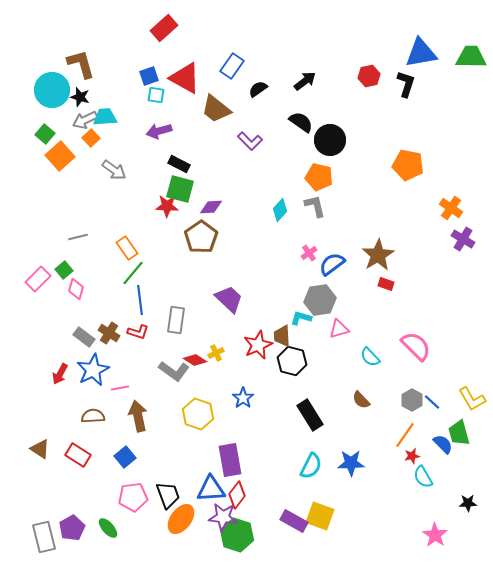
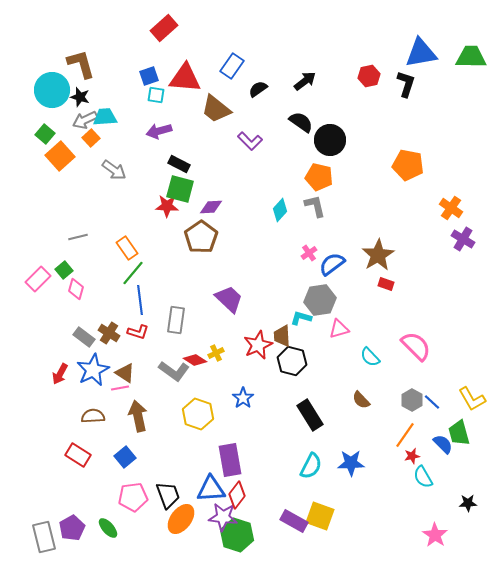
red triangle at (185, 78): rotated 24 degrees counterclockwise
brown triangle at (40, 449): moved 85 px right, 76 px up
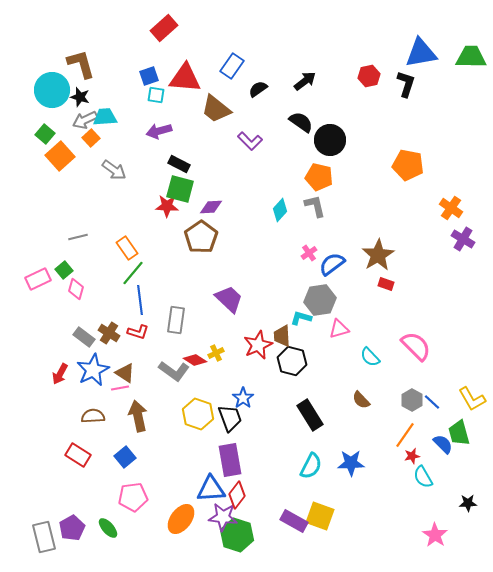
pink rectangle at (38, 279): rotated 20 degrees clockwise
black trapezoid at (168, 495): moved 62 px right, 77 px up
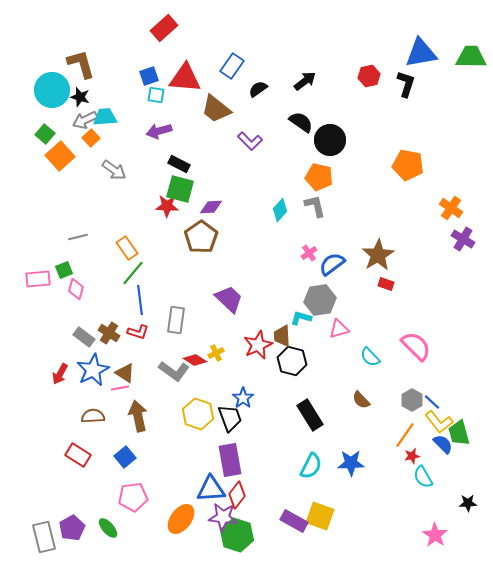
green square at (64, 270): rotated 18 degrees clockwise
pink rectangle at (38, 279): rotated 20 degrees clockwise
yellow L-shape at (472, 399): moved 33 px left, 23 px down; rotated 8 degrees counterclockwise
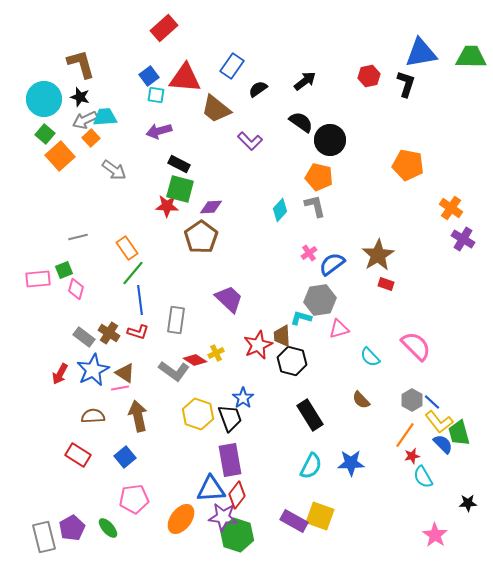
blue square at (149, 76): rotated 18 degrees counterclockwise
cyan circle at (52, 90): moved 8 px left, 9 px down
pink pentagon at (133, 497): moved 1 px right, 2 px down
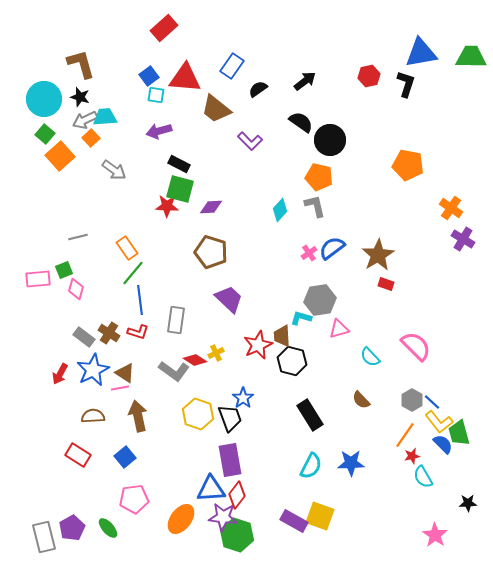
brown pentagon at (201, 237): moved 10 px right, 15 px down; rotated 20 degrees counterclockwise
blue semicircle at (332, 264): moved 16 px up
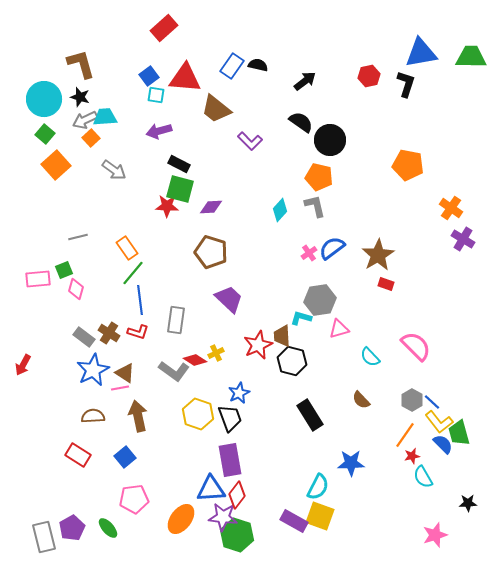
black semicircle at (258, 89): moved 24 px up; rotated 48 degrees clockwise
orange square at (60, 156): moved 4 px left, 9 px down
red arrow at (60, 374): moved 37 px left, 9 px up
blue star at (243, 398): moved 4 px left, 5 px up; rotated 10 degrees clockwise
cyan semicircle at (311, 466): moved 7 px right, 21 px down
pink star at (435, 535): rotated 20 degrees clockwise
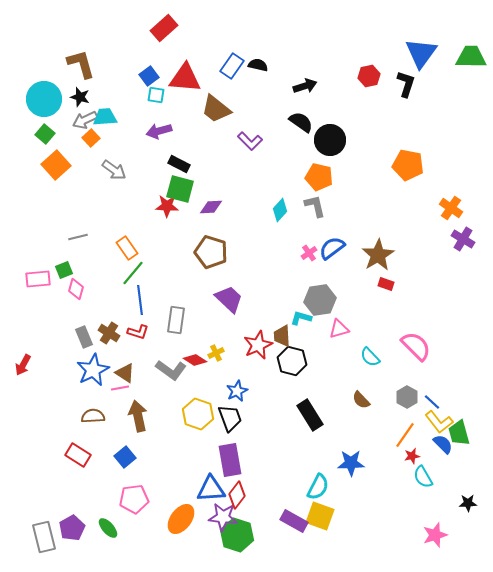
blue triangle at (421, 53): rotated 44 degrees counterclockwise
black arrow at (305, 81): moved 5 px down; rotated 20 degrees clockwise
gray rectangle at (84, 337): rotated 30 degrees clockwise
gray L-shape at (174, 371): moved 3 px left, 1 px up
blue star at (239, 393): moved 2 px left, 2 px up
gray hexagon at (412, 400): moved 5 px left, 3 px up
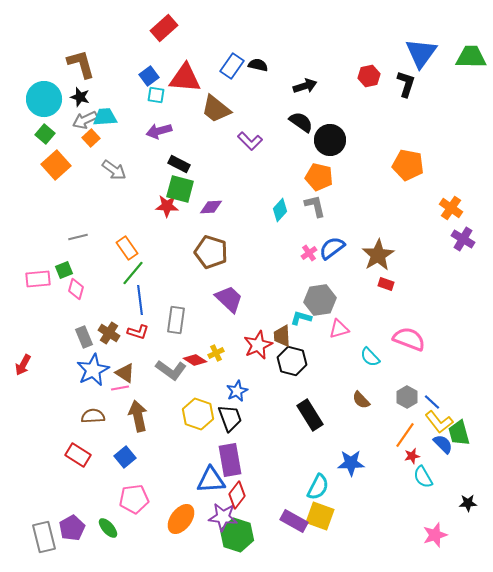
pink semicircle at (416, 346): moved 7 px left, 7 px up; rotated 24 degrees counterclockwise
blue triangle at (211, 489): moved 9 px up
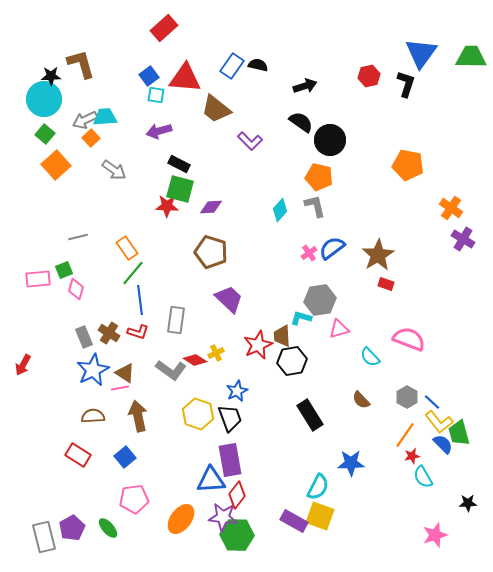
black star at (80, 97): moved 29 px left, 21 px up; rotated 18 degrees counterclockwise
black hexagon at (292, 361): rotated 24 degrees counterclockwise
green hexagon at (237, 535): rotated 16 degrees counterclockwise
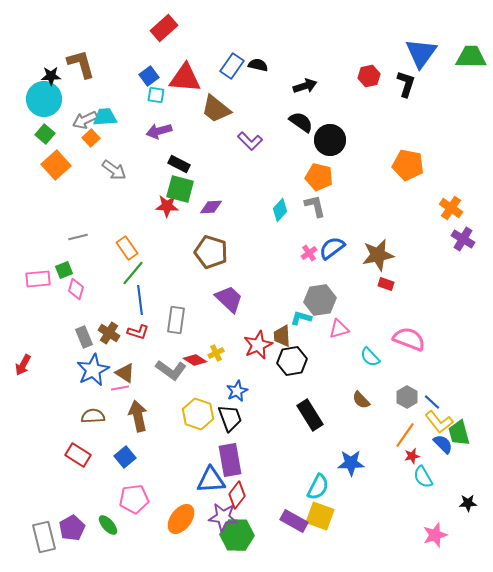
brown star at (378, 255): rotated 20 degrees clockwise
green ellipse at (108, 528): moved 3 px up
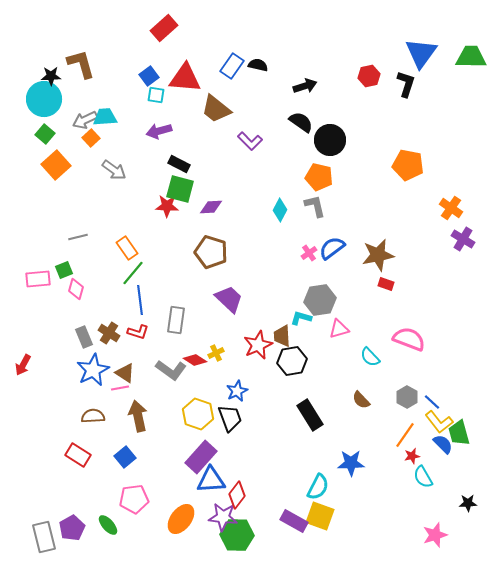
cyan diamond at (280, 210): rotated 15 degrees counterclockwise
purple rectangle at (230, 460): moved 29 px left, 3 px up; rotated 52 degrees clockwise
